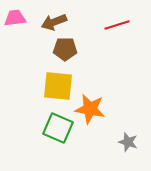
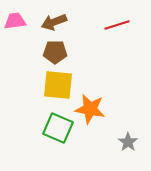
pink trapezoid: moved 3 px down
brown pentagon: moved 10 px left, 3 px down
yellow square: moved 1 px up
gray star: rotated 18 degrees clockwise
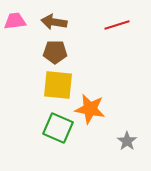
brown arrow: rotated 30 degrees clockwise
gray star: moved 1 px left, 1 px up
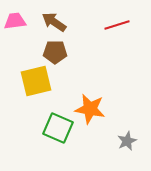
brown arrow: rotated 25 degrees clockwise
yellow square: moved 22 px left, 4 px up; rotated 20 degrees counterclockwise
gray star: rotated 12 degrees clockwise
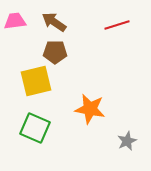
green square: moved 23 px left
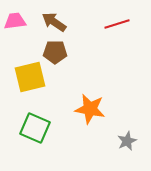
red line: moved 1 px up
yellow square: moved 6 px left, 4 px up
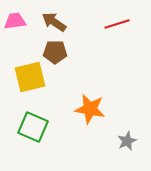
green square: moved 2 px left, 1 px up
